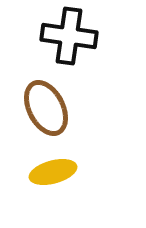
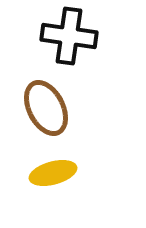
yellow ellipse: moved 1 px down
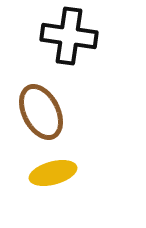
brown ellipse: moved 5 px left, 4 px down
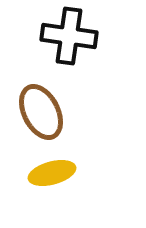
yellow ellipse: moved 1 px left
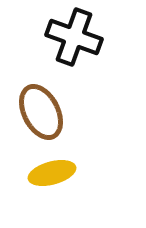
black cross: moved 5 px right, 1 px down; rotated 12 degrees clockwise
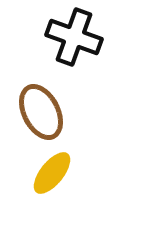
yellow ellipse: rotated 36 degrees counterclockwise
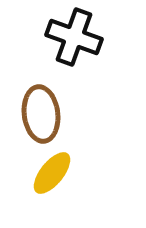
brown ellipse: moved 2 px down; rotated 20 degrees clockwise
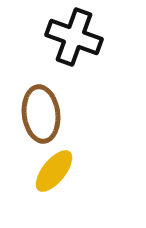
yellow ellipse: moved 2 px right, 2 px up
